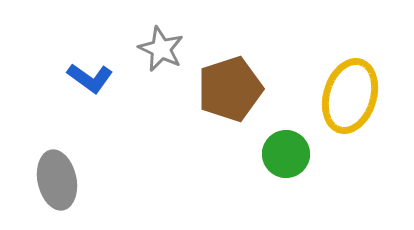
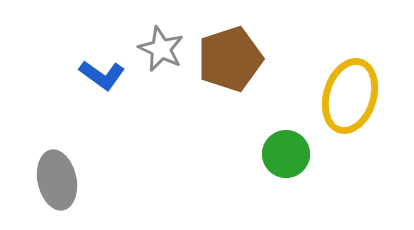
blue L-shape: moved 12 px right, 3 px up
brown pentagon: moved 30 px up
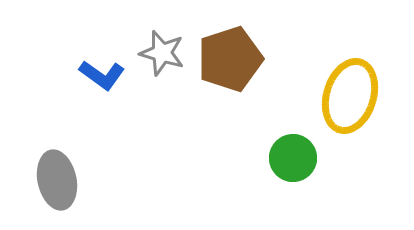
gray star: moved 1 px right, 4 px down; rotated 9 degrees counterclockwise
green circle: moved 7 px right, 4 px down
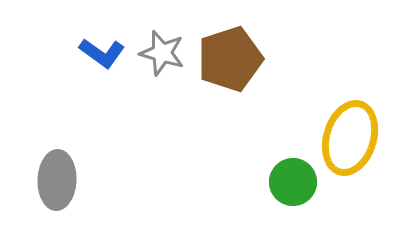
blue L-shape: moved 22 px up
yellow ellipse: moved 42 px down
green circle: moved 24 px down
gray ellipse: rotated 14 degrees clockwise
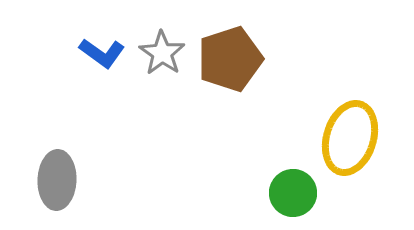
gray star: rotated 18 degrees clockwise
green circle: moved 11 px down
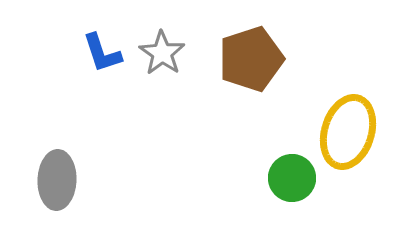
blue L-shape: rotated 36 degrees clockwise
brown pentagon: moved 21 px right
yellow ellipse: moved 2 px left, 6 px up
green circle: moved 1 px left, 15 px up
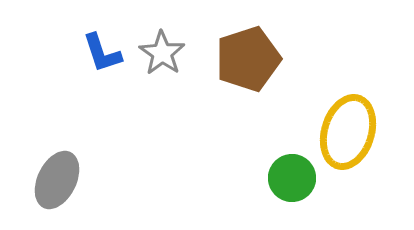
brown pentagon: moved 3 px left
gray ellipse: rotated 24 degrees clockwise
